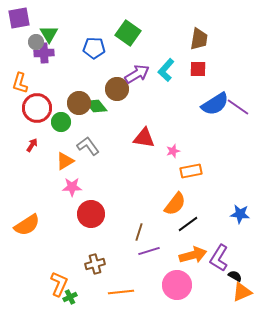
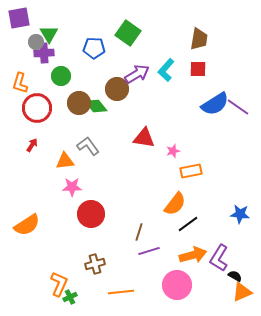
green circle at (61, 122): moved 46 px up
orange triangle at (65, 161): rotated 24 degrees clockwise
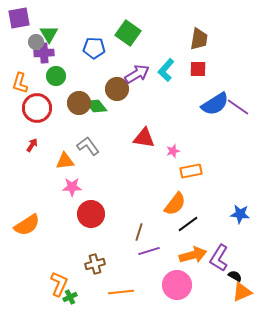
green circle at (61, 76): moved 5 px left
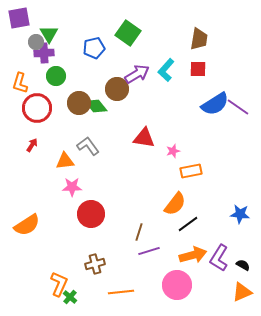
blue pentagon at (94, 48): rotated 15 degrees counterclockwise
black semicircle at (235, 276): moved 8 px right, 11 px up
green cross at (70, 297): rotated 24 degrees counterclockwise
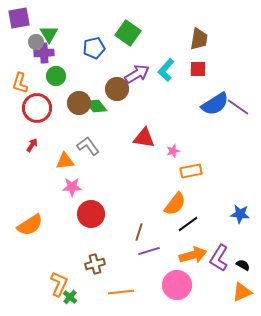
orange semicircle at (27, 225): moved 3 px right
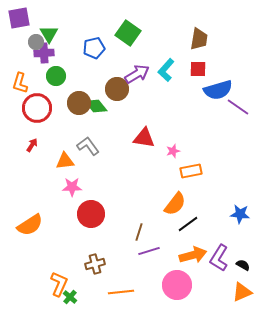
blue semicircle at (215, 104): moved 3 px right, 14 px up; rotated 16 degrees clockwise
